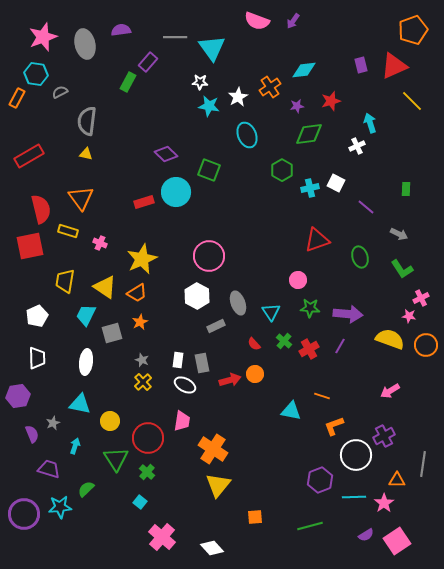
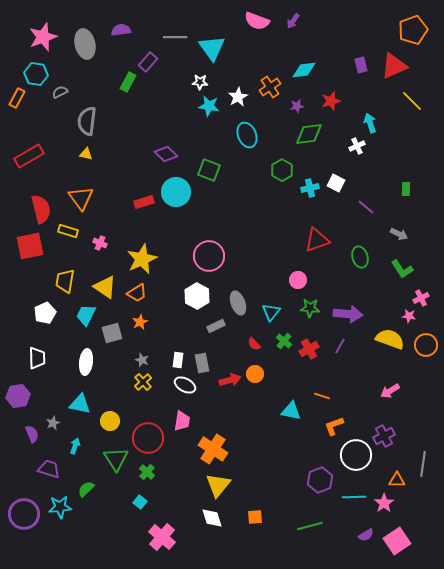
cyan triangle at (271, 312): rotated 12 degrees clockwise
white pentagon at (37, 316): moved 8 px right, 3 px up
white diamond at (212, 548): moved 30 px up; rotated 25 degrees clockwise
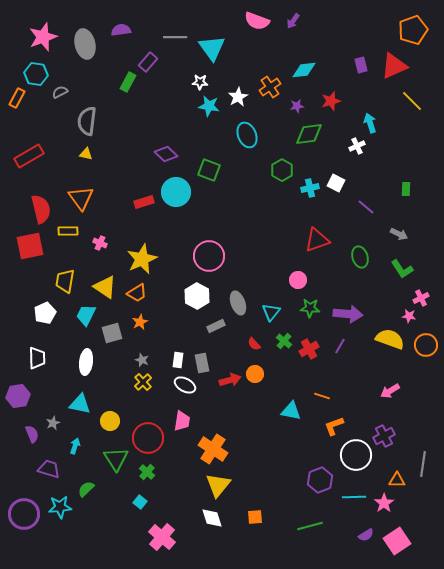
yellow rectangle at (68, 231): rotated 18 degrees counterclockwise
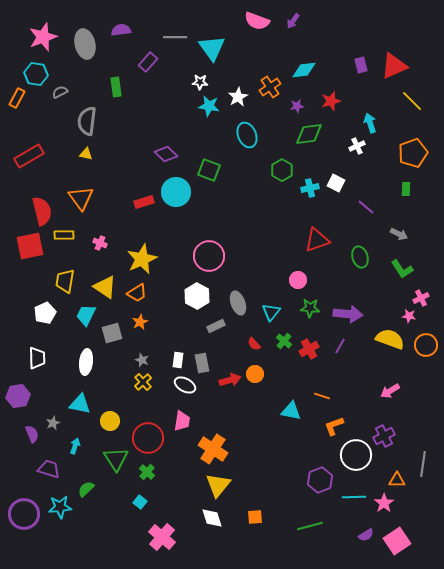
orange pentagon at (413, 30): moved 123 px down
green rectangle at (128, 82): moved 12 px left, 5 px down; rotated 36 degrees counterclockwise
red semicircle at (41, 209): moved 1 px right, 2 px down
yellow rectangle at (68, 231): moved 4 px left, 4 px down
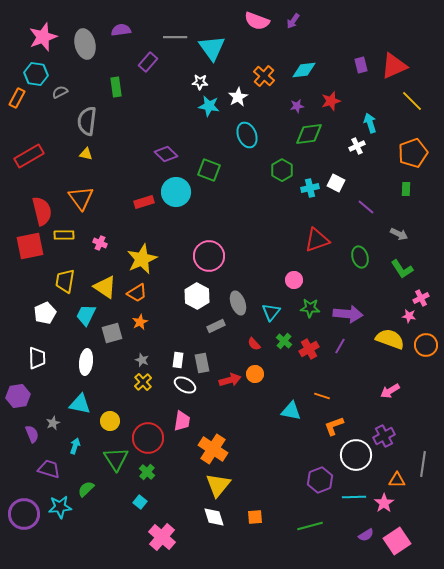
orange cross at (270, 87): moved 6 px left, 11 px up; rotated 15 degrees counterclockwise
pink circle at (298, 280): moved 4 px left
white diamond at (212, 518): moved 2 px right, 1 px up
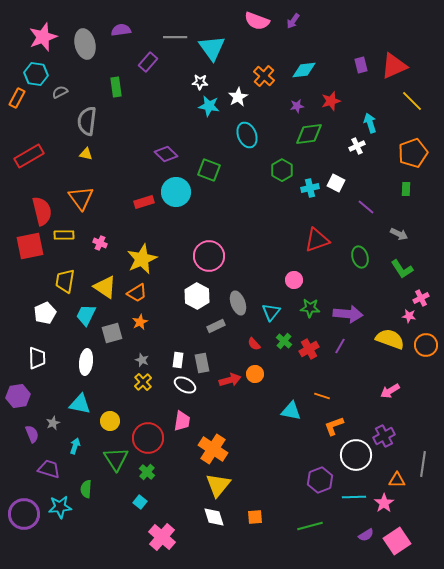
green semicircle at (86, 489): rotated 42 degrees counterclockwise
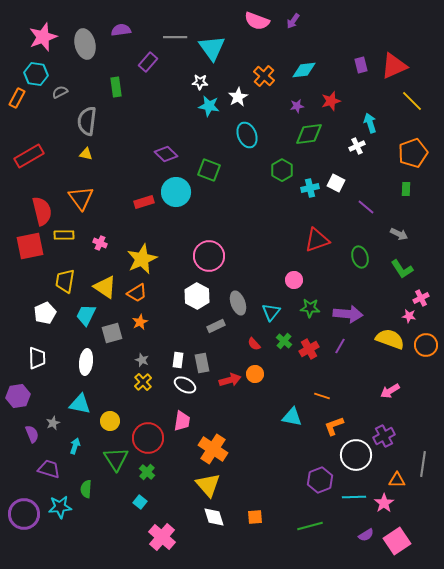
cyan triangle at (291, 411): moved 1 px right, 6 px down
yellow triangle at (218, 485): moved 10 px left; rotated 20 degrees counterclockwise
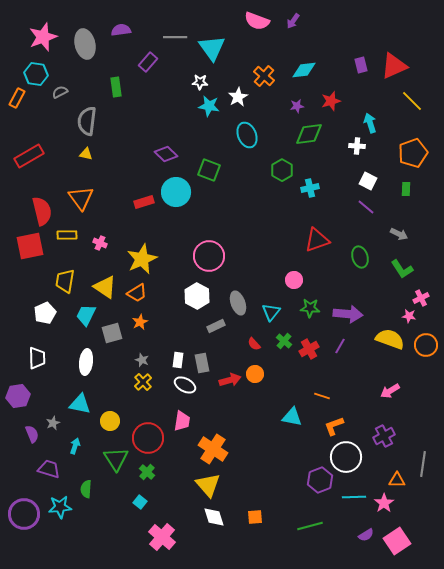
white cross at (357, 146): rotated 28 degrees clockwise
white square at (336, 183): moved 32 px right, 2 px up
yellow rectangle at (64, 235): moved 3 px right
white circle at (356, 455): moved 10 px left, 2 px down
